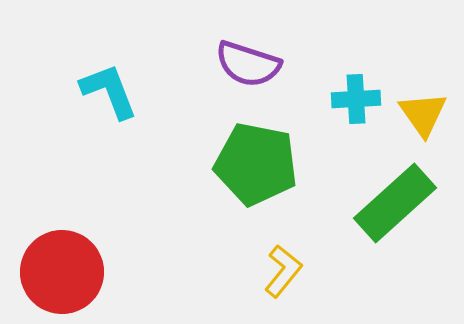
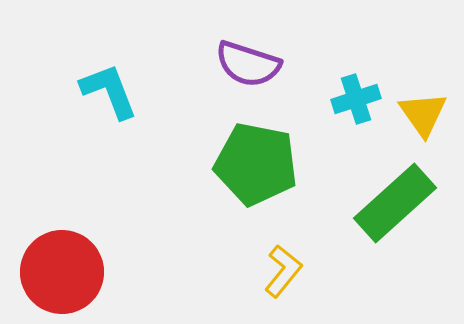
cyan cross: rotated 15 degrees counterclockwise
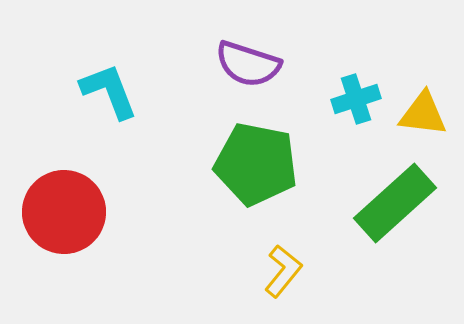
yellow triangle: rotated 48 degrees counterclockwise
red circle: moved 2 px right, 60 px up
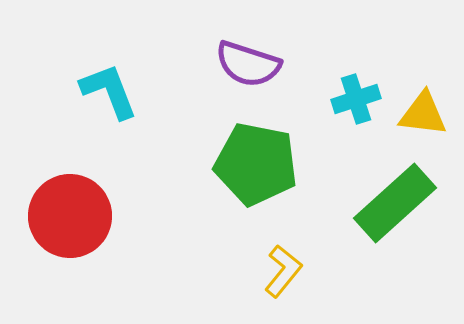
red circle: moved 6 px right, 4 px down
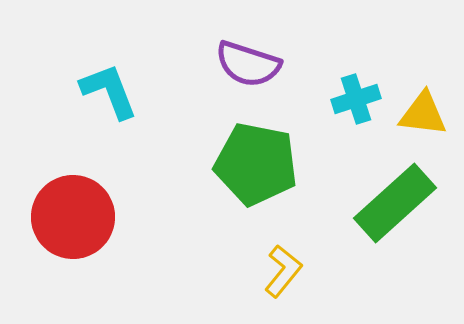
red circle: moved 3 px right, 1 px down
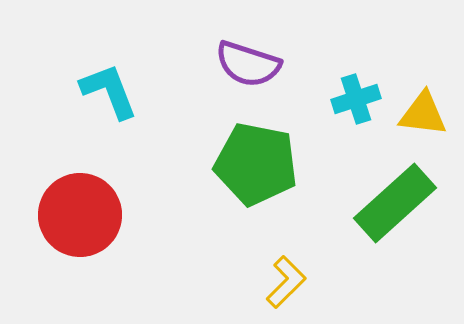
red circle: moved 7 px right, 2 px up
yellow L-shape: moved 3 px right, 11 px down; rotated 6 degrees clockwise
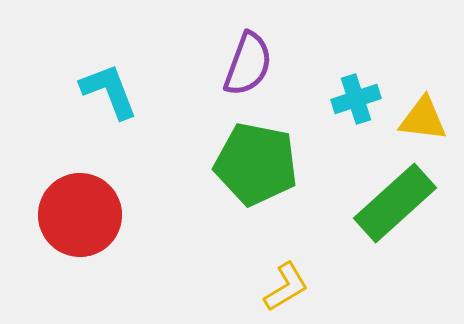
purple semicircle: rotated 88 degrees counterclockwise
yellow triangle: moved 5 px down
yellow L-shape: moved 5 px down; rotated 14 degrees clockwise
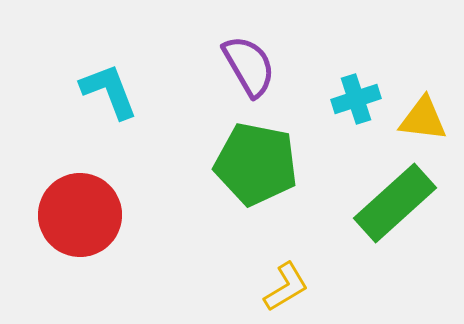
purple semicircle: moved 1 px right, 2 px down; rotated 50 degrees counterclockwise
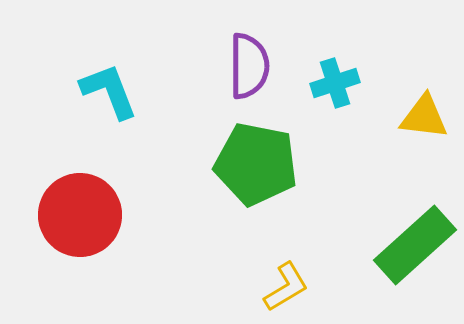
purple semicircle: rotated 30 degrees clockwise
cyan cross: moved 21 px left, 16 px up
yellow triangle: moved 1 px right, 2 px up
green rectangle: moved 20 px right, 42 px down
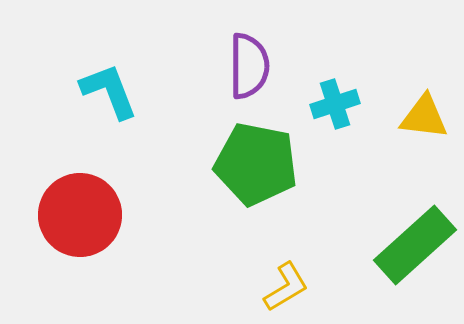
cyan cross: moved 21 px down
